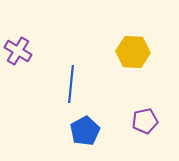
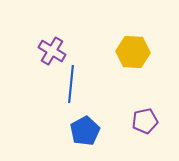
purple cross: moved 34 px right
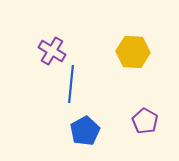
purple pentagon: rotated 30 degrees counterclockwise
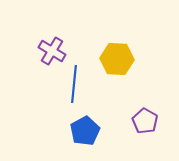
yellow hexagon: moved 16 px left, 7 px down
blue line: moved 3 px right
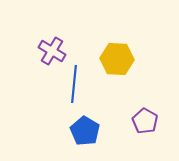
blue pentagon: rotated 12 degrees counterclockwise
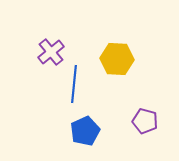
purple cross: moved 1 px left, 1 px down; rotated 20 degrees clockwise
purple pentagon: rotated 15 degrees counterclockwise
blue pentagon: rotated 16 degrees clockwise
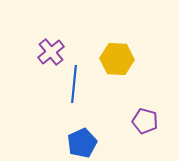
blue pentagon: moved 3 px left, 12 px down
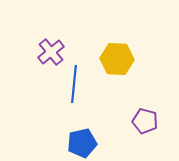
blue pentagon: rotated 12 degrees clockwise
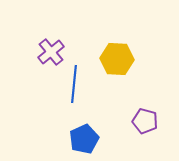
blue pentagon: moved 2 px right, 4 px up; rotated 12 degrees counterclockwise
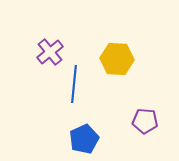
purple cross: moved 1 px left
purple pentagon: rotated 10 degrees counterclockwise
